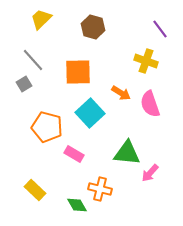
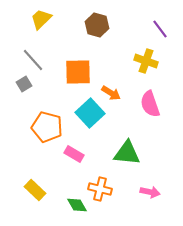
brown hexagon: moved 4 px right, 2 px up
orange arrow: moved 10 px left
pink arrow: moved 19 px down; rotated 120 degrees counterclockwise
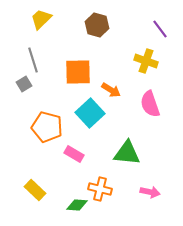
gray line: rotated 25 degrees clockwise
orange arrow: moved 3 px up
green diamond: rotated 55 degrees counterclockwise
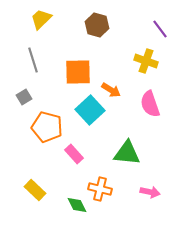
gray square: moved 13 px down
cyan square: moved 3 px up
pink rectangle: rotated 18 degrees clockwise
green diamond: rotated 60 degrees clockwise
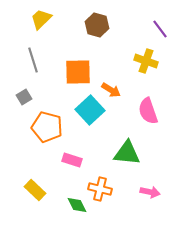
pink semicircle: moved 2 px left, 7 px down
pink rectangle: moved 2 px left, 6 px down; rotated 30 degrees counterclockwise
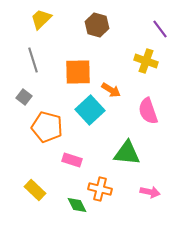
gray square: rotated 21 degrees counterclockwise
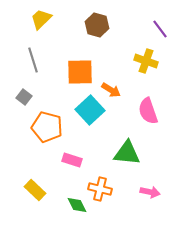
orange square: moved 2 px right
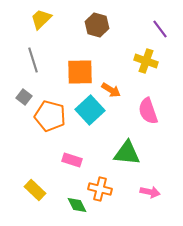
orange pentagon: moved 3 px right, 11 px up
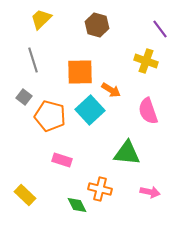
pink rectangle: moved 10 px left
yellow rectangle: moved 10 px left, 5 px down
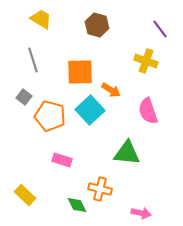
yellow trapezoid: rotated 75 degrees clockwise
pink arrow: moved 9 px left, 21 px down
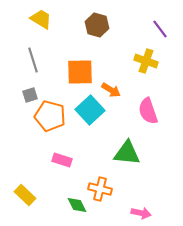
gray square: moved 6 px right, 2 px up; rotated 35 degrees clockwise
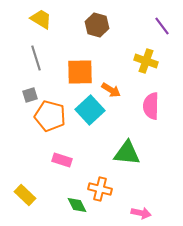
purple line: moved 2 px right, 3 px up
gray line: moved 3 px right, 2 px up
pink semicircle: moved 3 px right, 5 px up; rotated 20 degrees clockwise
